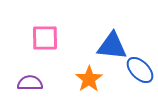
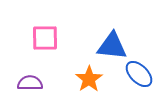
blue ellipse: moved 1 px left, 4 px down
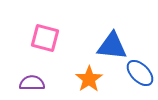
pink square: rotated 16 degrees clockwise
blue ellipse: moved 1 px right, 1 px up
purple semicircle: moved 2 px right
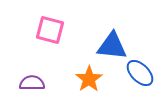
pink square: moved 5 px right, 8 px up
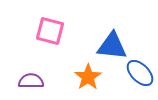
pink square: moved 1 px down
orange star: moved 1 px left, 2 px up
purple semicircle: moved 1 px left, 2 px up
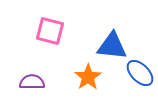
purple semicircle: moved 1 px right, 1 px down
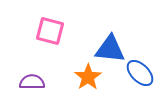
blue triangle: moved 2 px left, 3 px down
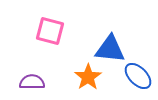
blue ellipse: moved 2 px left, 3 px down
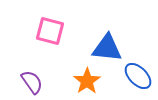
blue triangle: moved 3 px left, 1 px up
orange star: moved 1 px left, 4 px down
purple semicircle: rotated 55 degrees clockwise
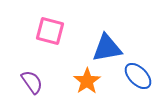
blue triangle: rotated 16 degrees counterclockwise
